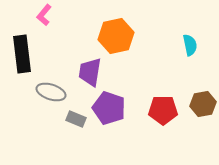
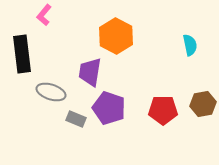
orange hexagon: rotated 20 degrees counterclockwise
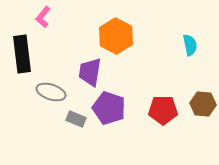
pink L-shape: moved 1 px left, 2 px down
brown hexagon: rotated 15 degrees clockwise
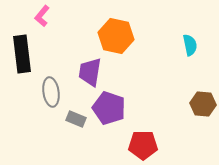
pink L-shape: moved 1 px left, 1 px up
orange hexagon: rotated 16 degrees counterclockwise
gray ellipse: rotated 64 degrees clockwise
red pentagon: moved 20 px left, 35 px down
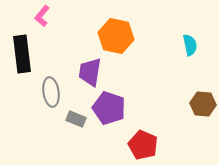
red pentagon: rotated 24 degrees clockwise
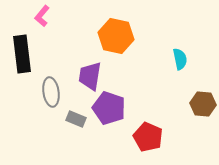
cyan semicircle: moved 10 px left, 14 px down
purple trapezoid: moved 4 px down
red pentagon: moved 5 px right, 8 px up
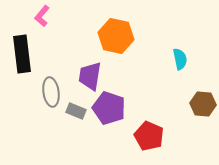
gray rectangle: moved 8 px up
red pentagon: moved 1 px right, 1 px up
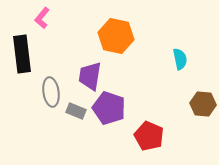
pink L-shape: moved 2 px down
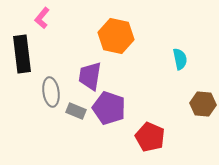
red pentagon: moved 1 px right, 1 px down
